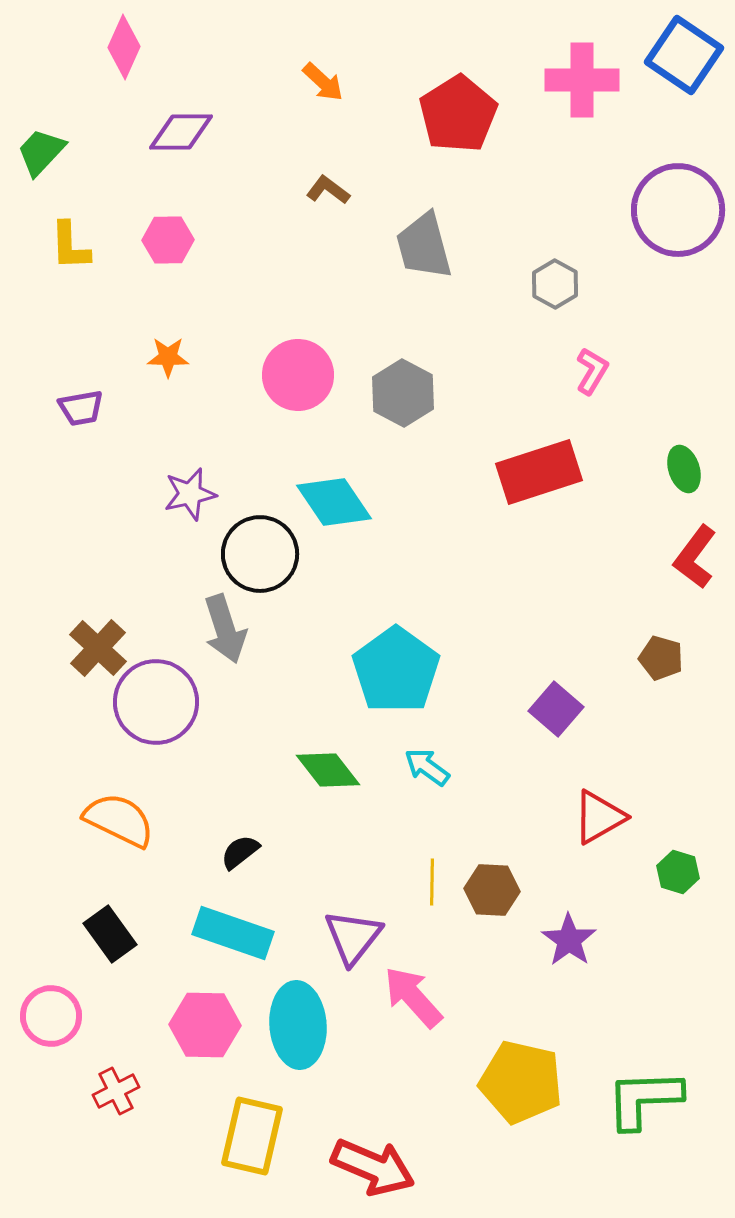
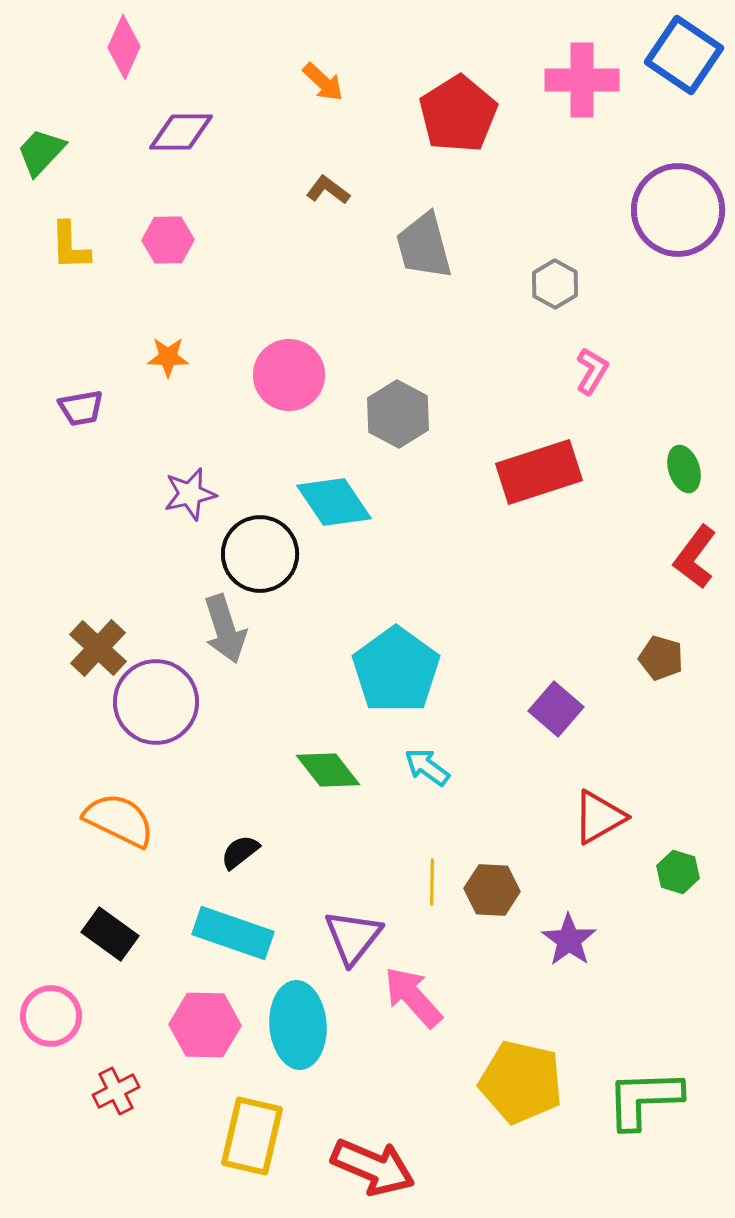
pink circle at (298, 375): moved 9 px left
gray hexagon at (403, 393): moved 5 px left, 21 px down
black rectangle at (110, 934): rotated 18 degrees counterclockwise
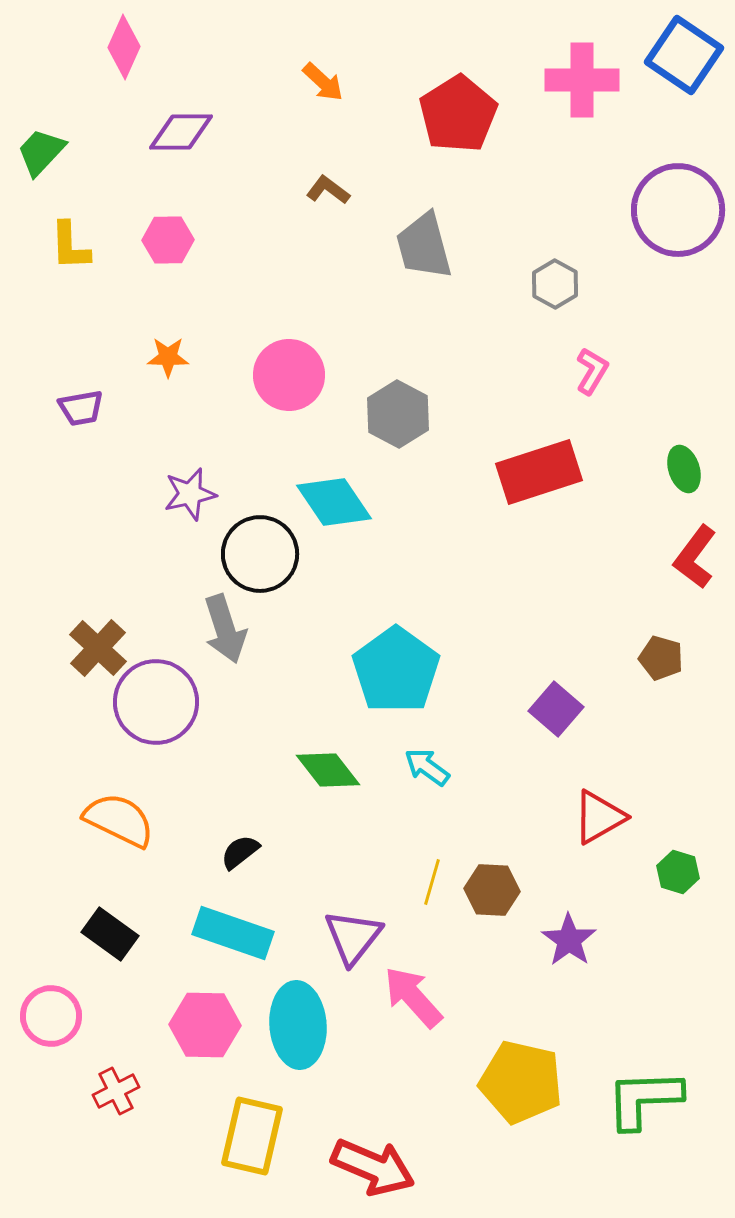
yellow line at (432, 882): rotated 15 degrees clockwise
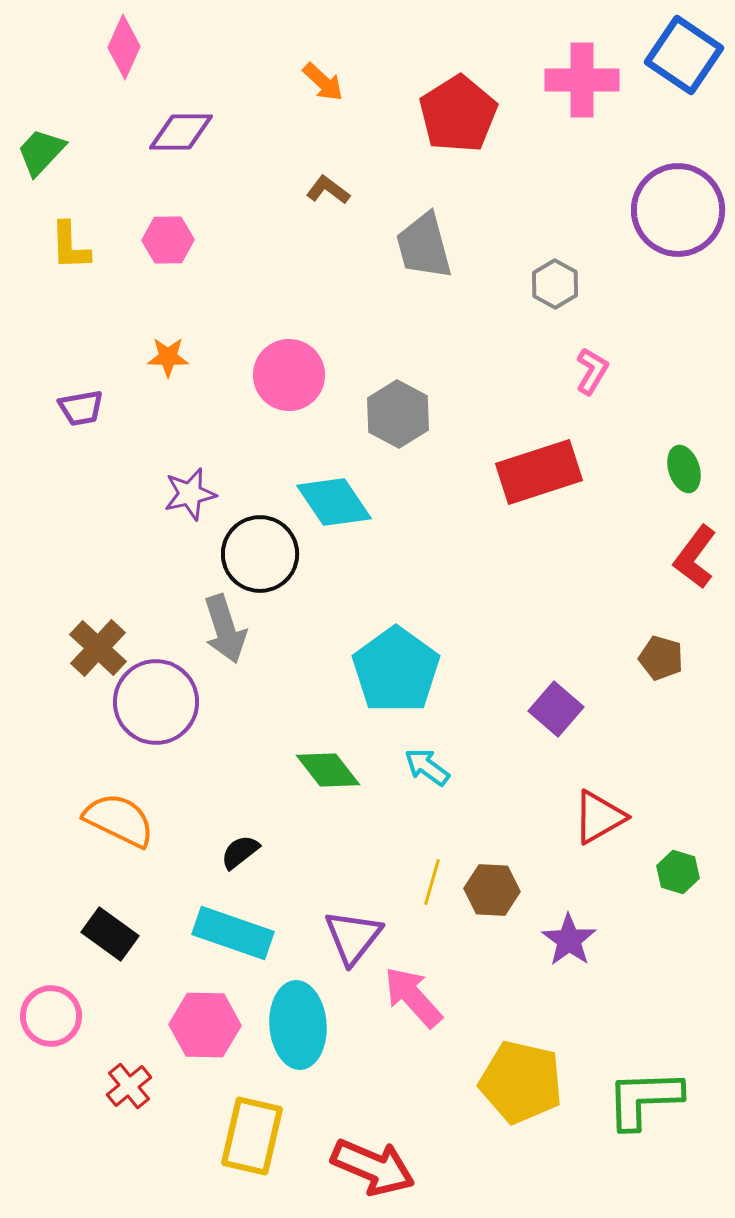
red cross at (116, 1091): moved 13 px right, 5 px up; rotated 12 degrees counterclockwise
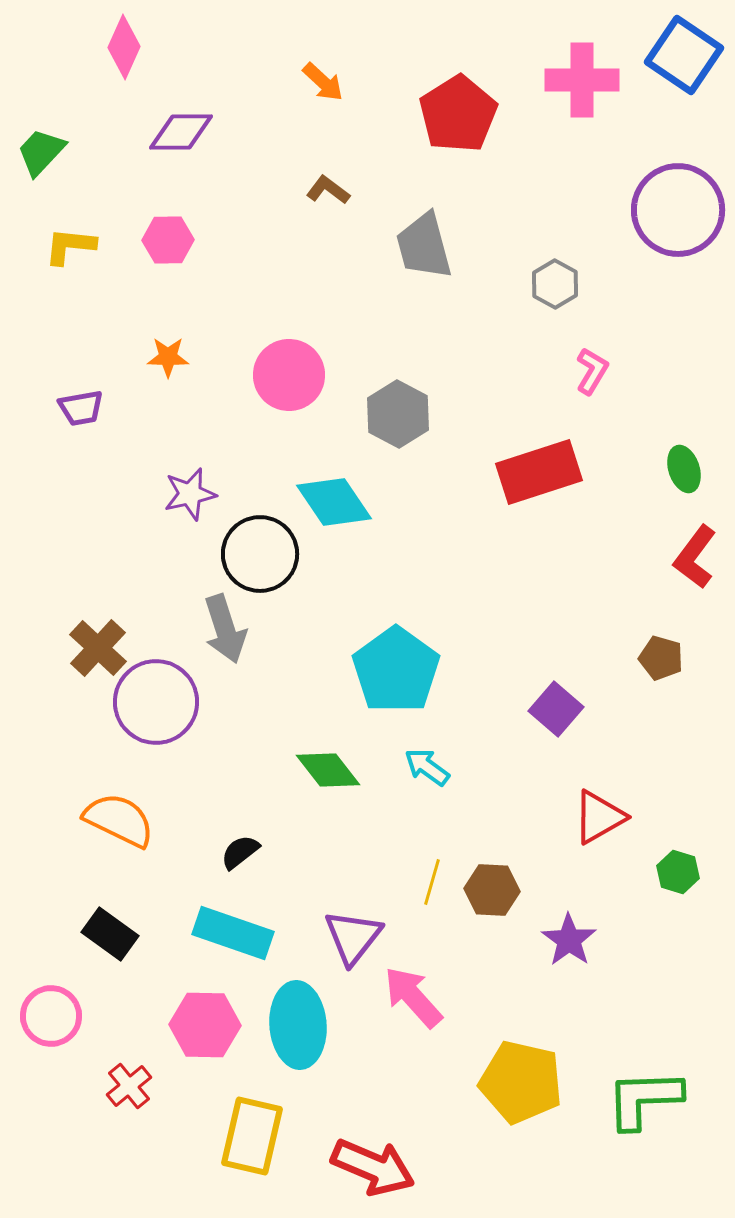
yellow L-shape at (70, 246): rotated 98 degrees clockwise
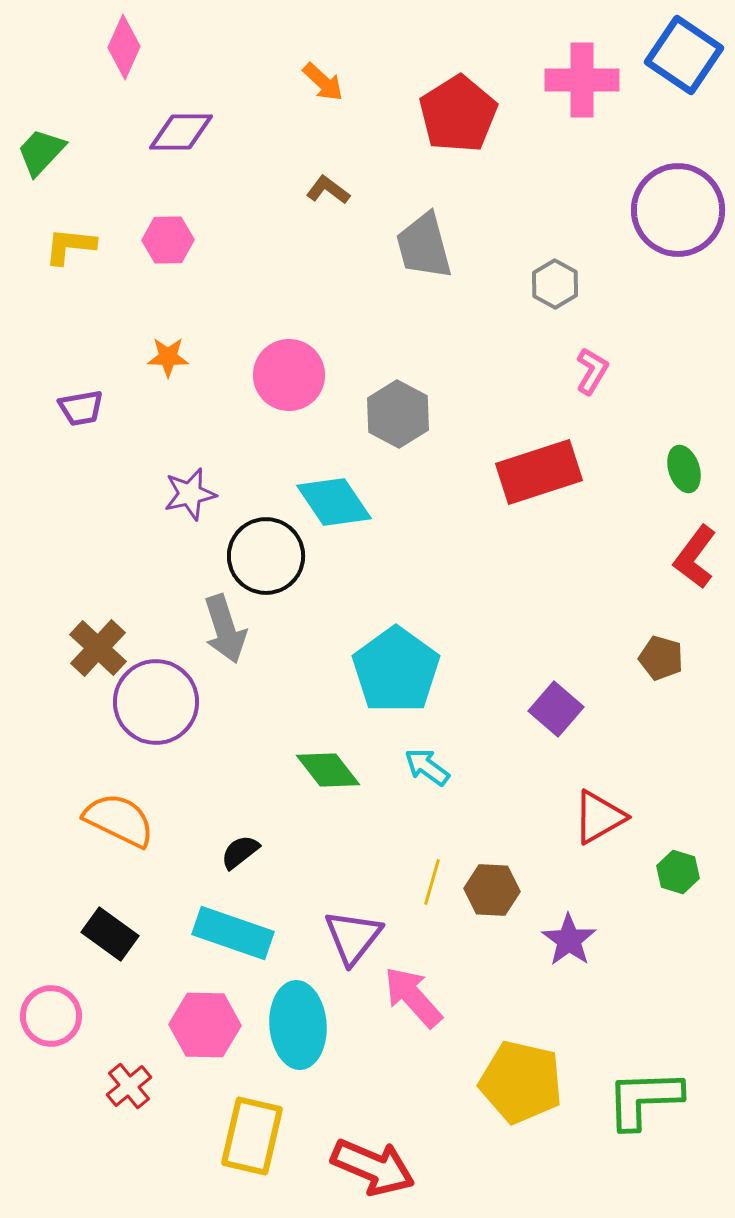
black circle at (260, 554): moved 6 px right, 2 px down
